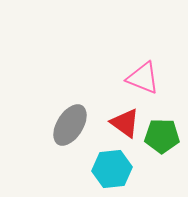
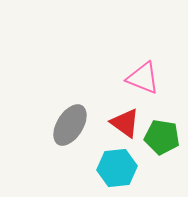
green pentagon: moved 1 px down; rotated 8 degrees clockwise
cyan hexagon: moved 5 px right, 1 px up
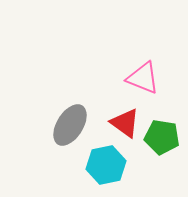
cyan hexagon: moved 11 px left, 3 px up; rotated 6 degrees counterclockwise
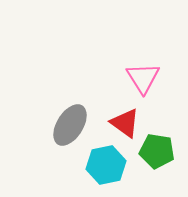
pink triangle: rotated 36 degrees clockwise
green pentagon: moved 5 px left, 14 px down
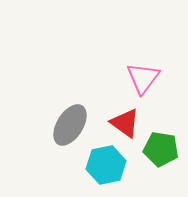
pink triangle: rotated 9 degrees clockwise
green pentagon: moved 4 px right, 2 px up
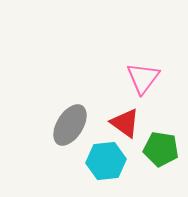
cyan hexagon: moved 4 px up; rotated 6 degrees clockwise
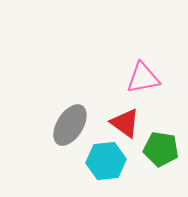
pink triangle: rotated 42 degrees clockwise
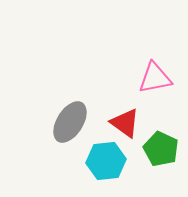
pink triangle: moved 12 px right
gray ellipse: moved 3 px up
green pentagon: rotated 16 degrees clockwise
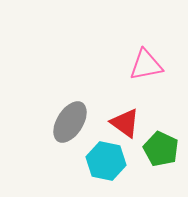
pink triangle: moved 9 px left, 13 px up
cyan hexagon: rotated 18 degrees clockwise
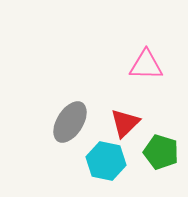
pink triangle: rotated 12 degrees clockwise
red triangle: rotated 40 degrees clockwise
green pentagon: moved 3 px down; rotated 8 degrees counterclockwise
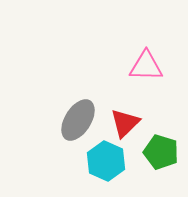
pink triangle: moved 1 px down
gray ellipse: moved 8 px right, 2 px up
cyan hexagon: rotated 12 degrees clockwise
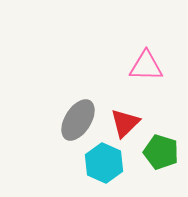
cyan hexagon: moved 2 px left, 2 px down
